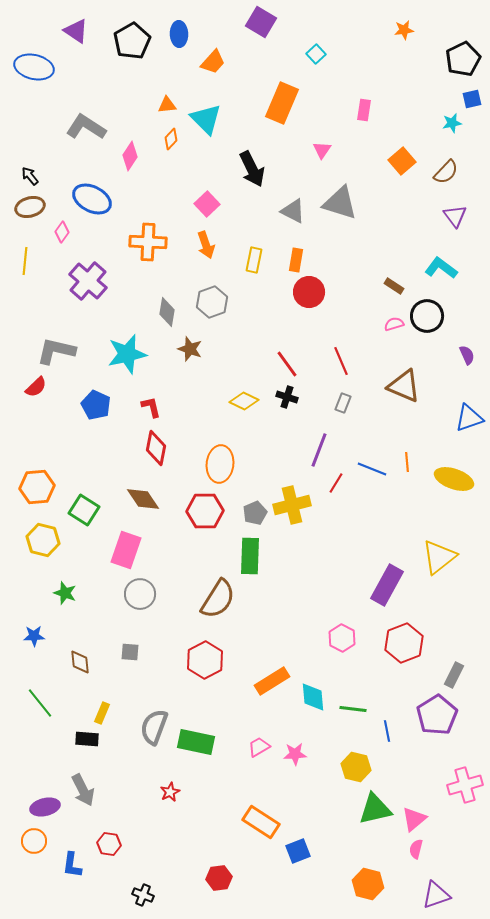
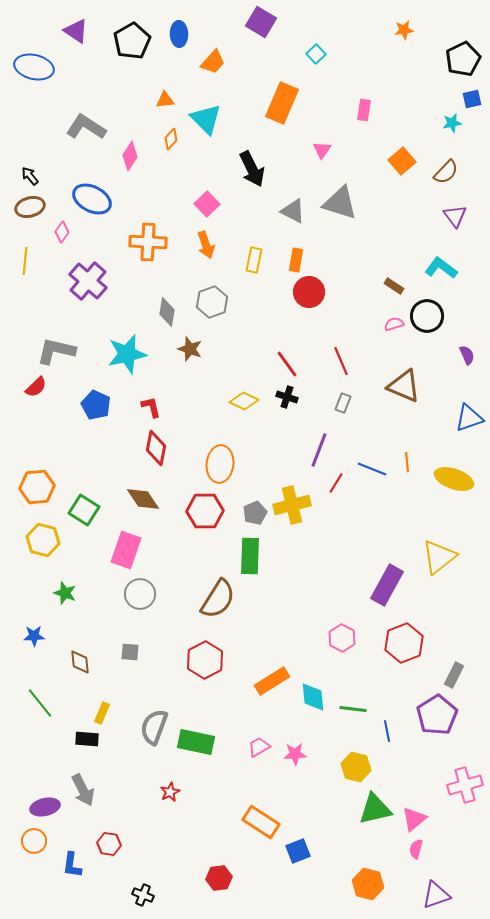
orange triangle at (167, 105): moved 2 px left, 5 px up
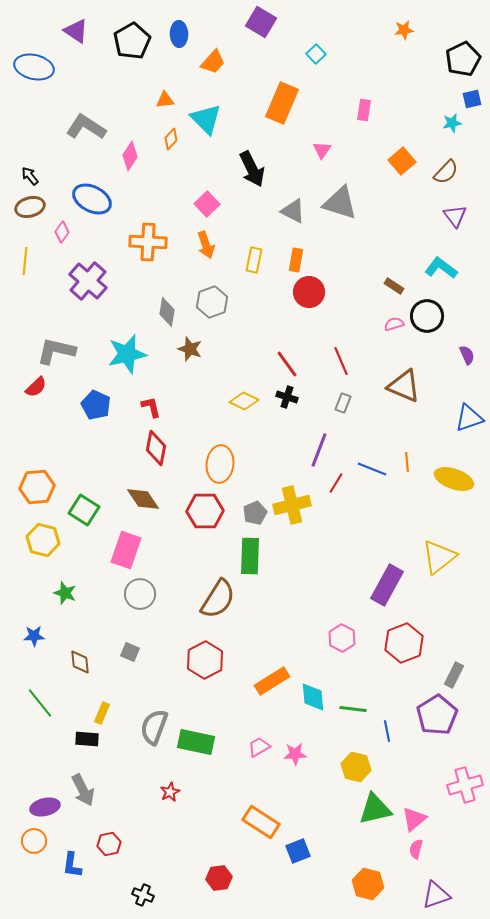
gray square at (130, 652): rotated 18 degrees clockwise
red hexagon at (109, 844): rotated 20 degrees counterclockwise
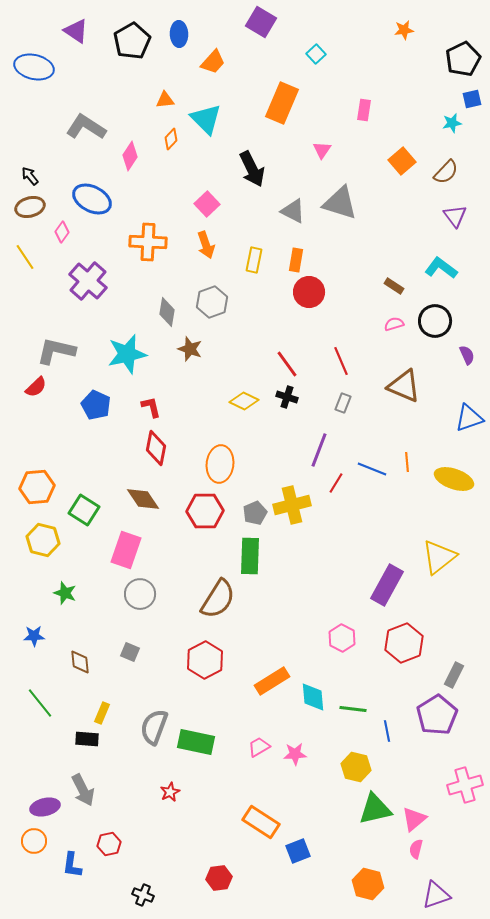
yellow line at (25, 261): moved 4 px up; rotated 40 degrees counterclockwise
black circle at (427, 316): moved 8 px right, 5 px down
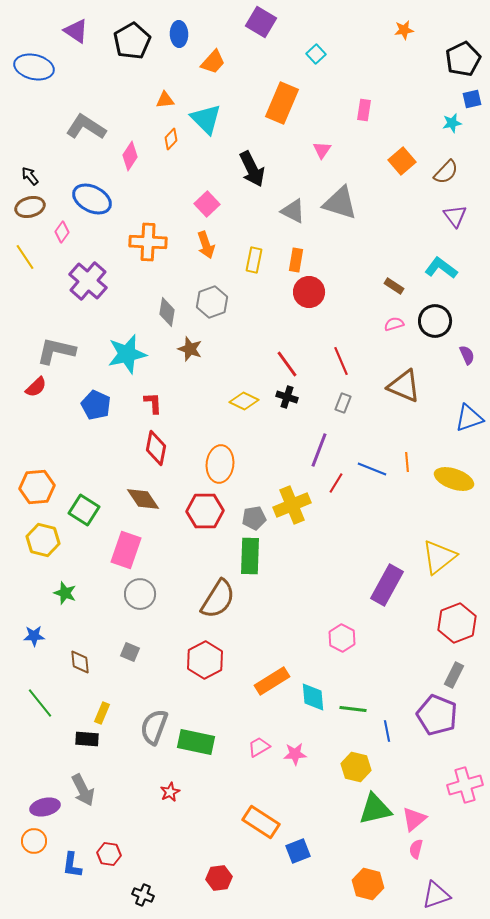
red L-shape at (151, 407): moved 2 px right, 4 px up; rotated 10 degrees clockwise
yellow cross at (292, 505): rotated 9 degrees counterclockwise
gray pentagon at (255, 513): moved 1 px left, 5 px down; rotated 15 degrees clockwise
red hexagon at (404, 643): moved 53 px right, 20 px up
purple pentagon at (437, 715): rotated 18 degrees counterclockwise
red hexagon at (109, 844): moved 10 px down; rotated 20 degrees clockwise
